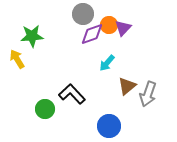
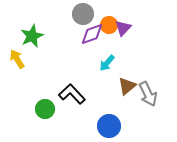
green star: rotated 20 degrees counterclockwise
gray arrow: rotated 45 degrees counterclockwise
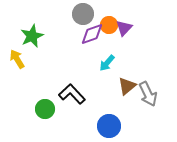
purple triangle: moved 1 px right
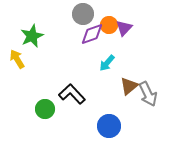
brown triangle: moved 2 px right
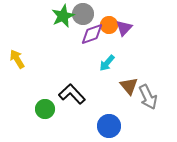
green star: moved 31 px right, 20 px up
brown triangle: rotated 30 degrees counterclockwise
gray arrow: moved 3 px down
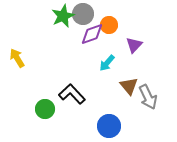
purple triangle: moved 10 px right, 17 px down
yellow arrow: moved 1 px up
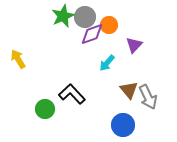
gray circle: moved 2 px right, 3 px down
yellow arrow: moved 1 px right, 1 px down
brown triangle: moved 4 px down
blue circle: moved 14 px right, 1 px up
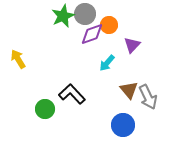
gray circle: moved 3 px up
purple triangle: moved 2 px left
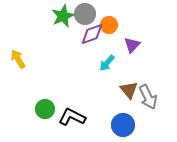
black L-shape: moved 23 px down; rotated 20 degrees counterclockwise
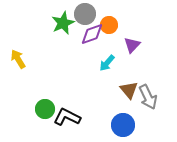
green star: moved 7 px down
black L-shape: moved 5 px left
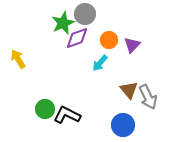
orange circle: moved 15 px down
purple diamond: moved 15 px left, 4 px down
cyan arrow: moved 7 px left
black L-shape: moved 2 px up
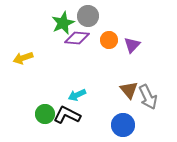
gray circle: moved 3 px right, 2 px down
purple diamond: rotated 25 degrees clockwise
yellow arrow: moved 5 px right, 1 px up; rotated 78 degrees counterclockwise
cyan arrow: moved 23 px left, 32 px down; rotated 24 degrees clockwise
green circle: moved 5 px down
